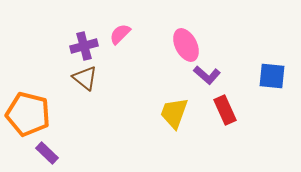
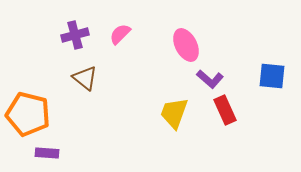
purple cross: moved 9 px left, 11 px up
purple L-shape: moved 3 px right, 4 px down
purple rectangle: rotated 40 degrees counterclockwise
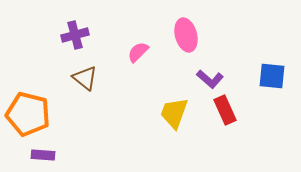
pink semicircle: moved 18 px right, 18 px down
pink ellipse: moved 10 px up; rotated 12 degrees clockwise
purple rectangle: moved 4 px left, 2 px down
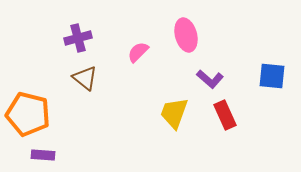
purple cross: moved 3 px right, 3 px down
red rectangle: moved 5 px down
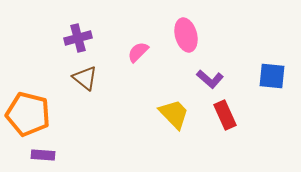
yellow trapezoid: moved 1 px down; rotated 116 degrees clockwise
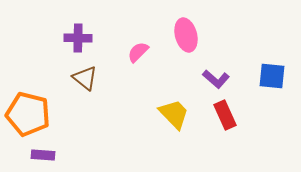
purple cross: rotated 16 degrees clockwise
purple L-shape: moved 6 px right
